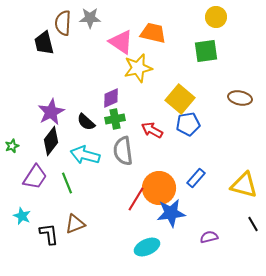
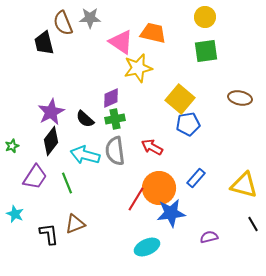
yellow circle: moved 11 px left
brown semicircle: rotated 25 degrees counterclockwise
black semicircle: moved 1 px left, 3 px up
red arrow: moved 17 px down
gray semicircle: moved 8 px left
cyan star: moved 7 px left, 2 px up
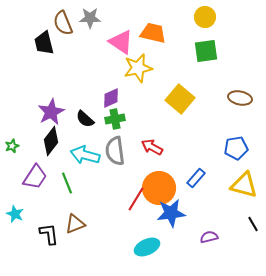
blue pentagon: moved 48 px right, 24 px down
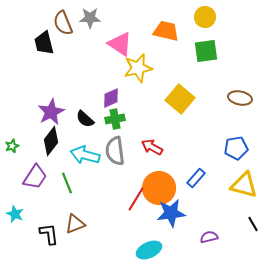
orange trapezoid: moved 13 px right, 2 px up
pink triangle: moved 1 px left, 2 px down
cyan ellipse: moved 2 px right, 3 px down
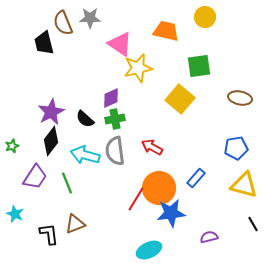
green square: moved 7 px left, 15 px down
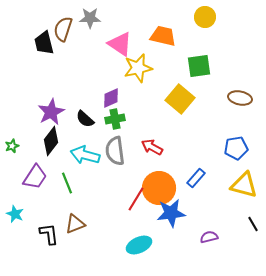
brown semicircle: moved 6 px down; rotated 40 degrees clockwise
orange trapezoid: moved 3 px left, 5 px down
cyan ellipse: moved 10 px left, 5 px up
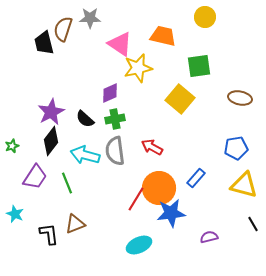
purple diamond: moved 1 px left, 5 px up
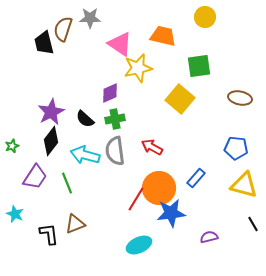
blue pentagon: rotated 15 degrees clockwise
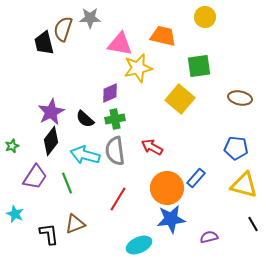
pink triangle: rotated 24 degrees counterclockwise
orange circle: moved 8 px right
red line: moved 18 px left
blue star: moved 6 px down
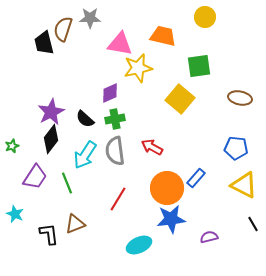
black diamond: moved 2 px up
cyan arrow: rotated 72 degrees counterclockwise
yellow triangle: rotated 12 degrees clockwise
